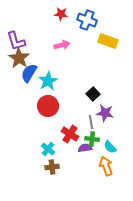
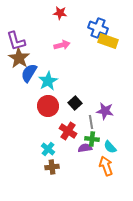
red star: moved 1 px left, 1 px up
blue cross: moved 11 px right, 8 px down
black square: moved 18 px left, 9 px down
purple star: moved 2 px up
red cross: moved 2 px left, 3 px up
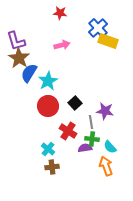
blue cross: rotated 24 degrees clockwise
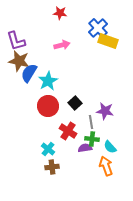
brown star: moved 3 px down; rotated 20 degrees counterclockwise
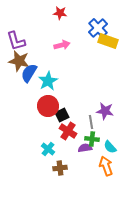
black square: moved 13 px left, 12 px down; rotated 16 degrees clockwise
brown cross: moved 8 px right, 1 px down
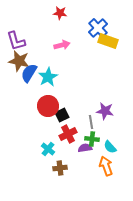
cyan star: moved 4 px up
red cross: moved 3 px down; rotated 30 degrees clockwise
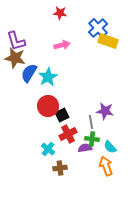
brown star: moved 4 px left, 3 px up
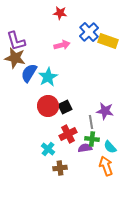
blue cross: moved 9 px left, 4 px down
black square: moved 3 px right, 8 px up
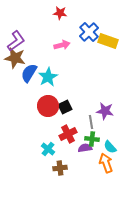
purple L-shape: rotated 110 degrees counterclockwise
orange arrow: moved 3 px up
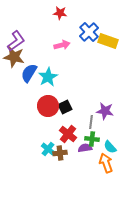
brown star: moved 1 px left, 1 px up
gray line: rotated 16 degrees clockwise
red cross: rotated 24 degrees counterclockwise
brown cross: moved 15 px up
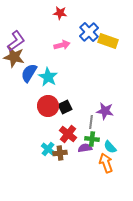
cyan star: rotated 12 degrees counterclockwise
